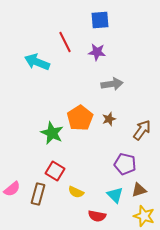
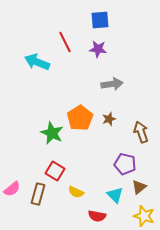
purple star: moved 1 px right, 3 px up
brown arrow: moved 1 px left, 2 px down; rotated 55 degrees counterclockwise
brown triangle: moved 3 px up; rotated 21 degrees counterclockwise
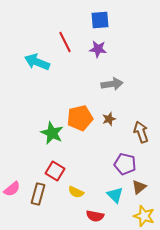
orange pentagon: rotated 20 degrees clockwise
red semicircle: moved 2 px left
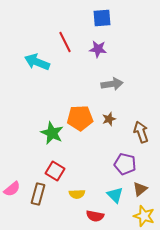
blue square: moved 2 px right, 2 px up
orange pentagon: rotated 10 degrees clockwise
brown triangle: moved 1 px right, 2 px down
yellow semicircle: moved 1 px right, 2 px down; rotated 28 degrees counterclockwise
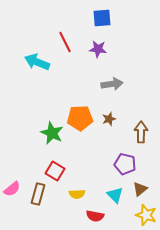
brown arrow: rotated 20 degrees clockwise
yellow star: moved 2 px right, 1 px up
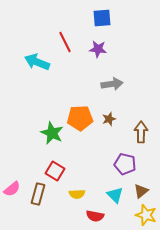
brown triangle: moved 1 px right, 2 px down
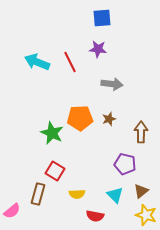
red line: moved 5 px right, 20 px down
gray arrow: rotated 15 degrees clockwise
pink semicircle: moved 22 px down
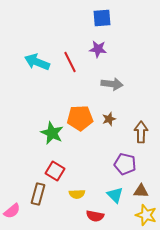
brown triangle: rotated 42 degrees clockwise
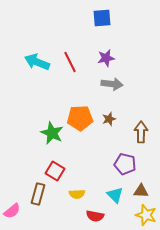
purple star: moved 8 px right, 9 px down; rotated 18 degrees counterclockwise
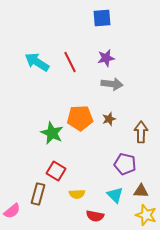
cyan arrow: rotated 10 degrees clockwise
red square: moved 1 px right
